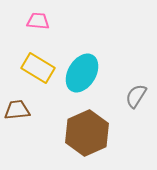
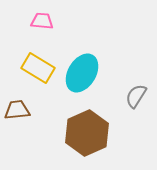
pink trapezoid: moved 4 px right
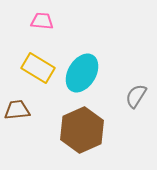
brown hexagon: moved 5 px left, 3 px up
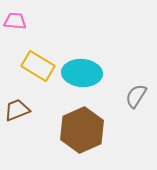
pink trapezoid: moved 27 px left
yellow rectangle: moved 2 px up
cyan ellipse: rotated 63 degrees clockwise
brown trapezoid: rotated 16 degrees counterclockwise
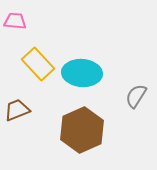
yellow rectangle: moved 2 px up; rotated 16 degrees clockwise
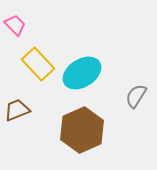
pink trapezoid: moved 4 px down; rotated 40 degrees clockwise
cyan ellipse: rotated 36 degrees counterclockwise
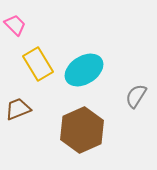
yellow rectangle: rotated 12 degrees clockwise
cyan ellipse: moved 2 px right, 3 px up
brown trapezoid: moved 1 px right, 1 px up
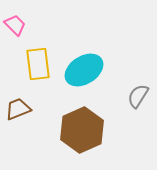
yellow rectangle: rotated 24 degrees clockwise
gray semicircle: moved 2 px right
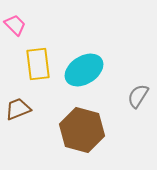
brown hexagon: rotated 21 degrees counterclockwise
